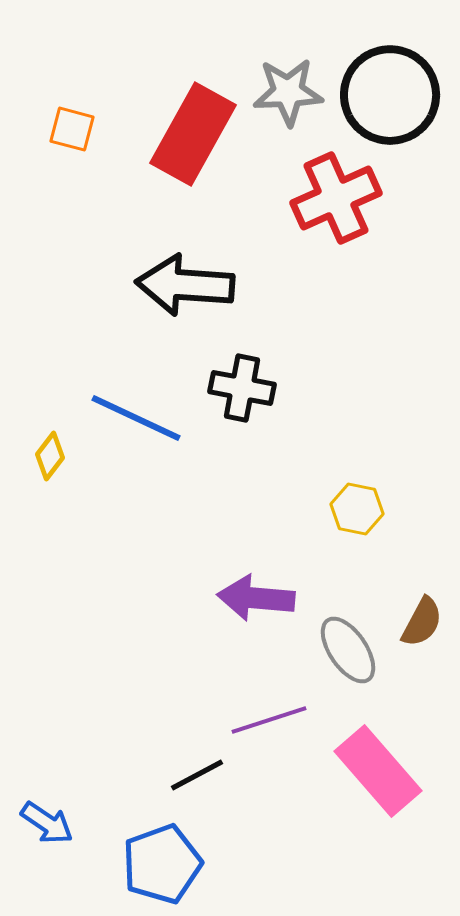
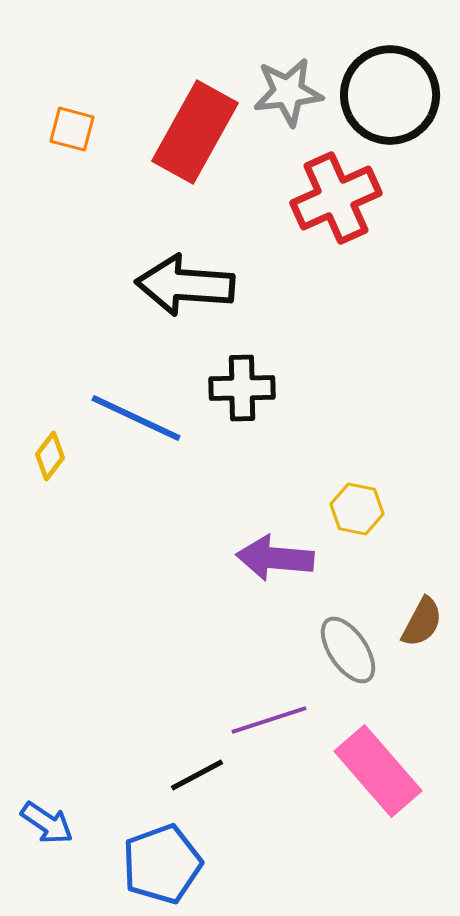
gray star: rotated 4 degrees counterclockwise
red rectangle: moved 2 px right, 2 px up
black cross: rotated 12 degrees counterclockwise
purple arrow: moved 19 px right, 40 px up
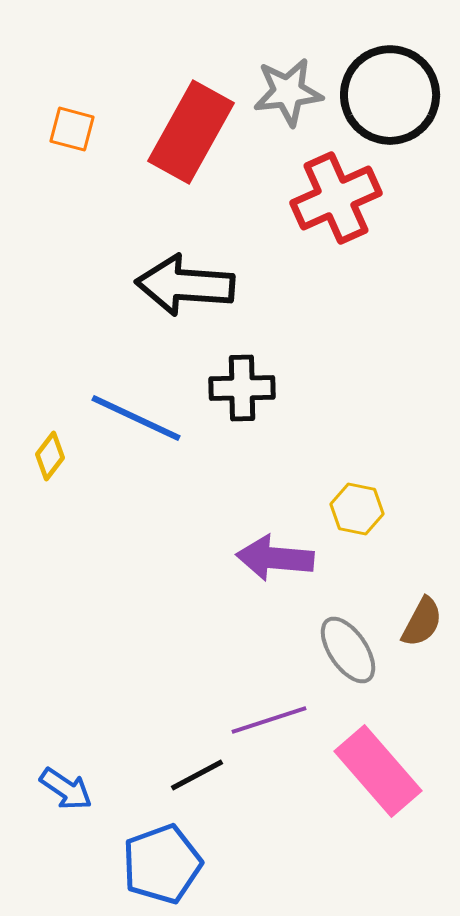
red rectangle: moved 4 px left
blue arrow: moved 19 px right, 34 px up
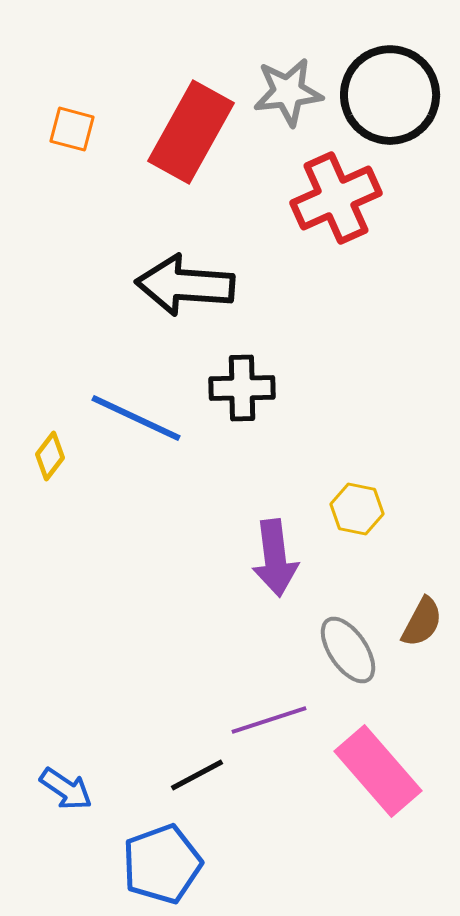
purple arrow: rotated 102 degrees counterclockwise
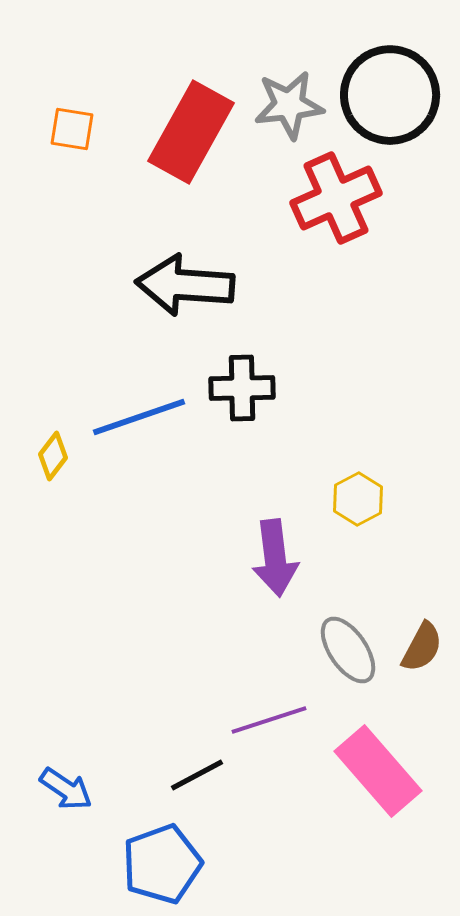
gray star: moved 1 px right, 13 px down
orange square: rotated 6 degrees counterclockwise
blue line: moved 3 px right, 1 px up; rotated 44 degrees counterclockwise
yellow diamond: moved 3 px right
yellow hexagon: moved 1 px right, 10 px up; rotated 21 degrees clockwise
brown semicircle: moved 25 px down
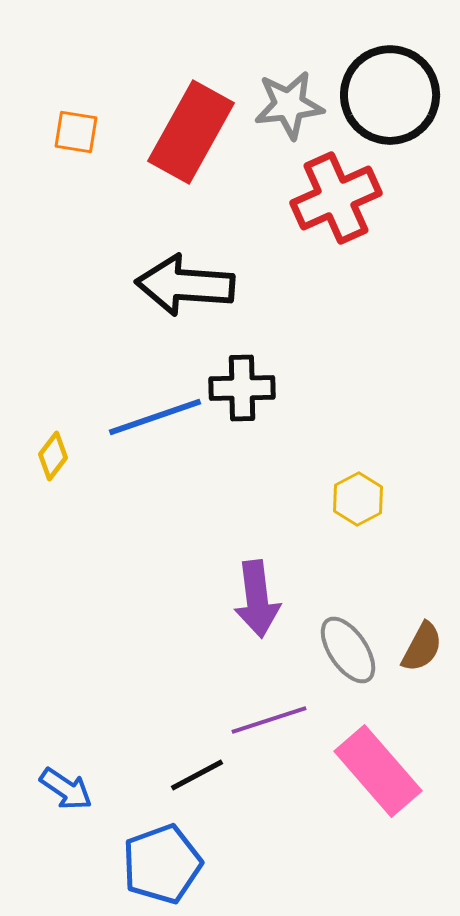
orange square: moved 4 px right, 3 px down
blue line: moved 16 px right
purple arrow: moved 18 px left, 41 px down
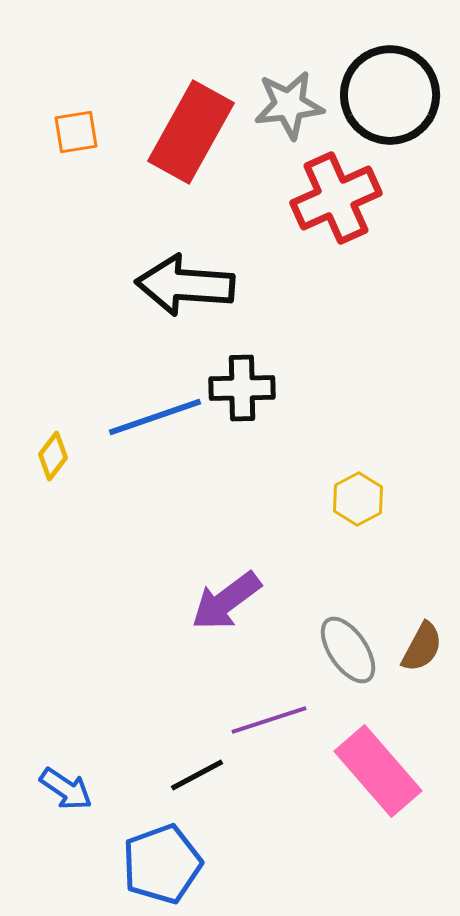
orange square: rotated 18 degrees counterclockwise
purple arrow: moved 31 px left, 2 px down; rotated 60 degrees clockwise
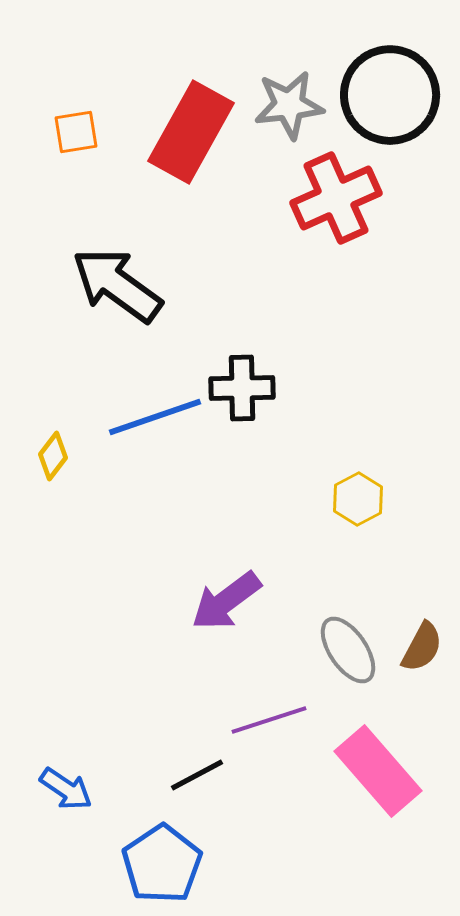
black arrow: moved 68 px left; rotated 32 degrees clockwise
blue pentagon: rotated 14 degrees counterclockwise
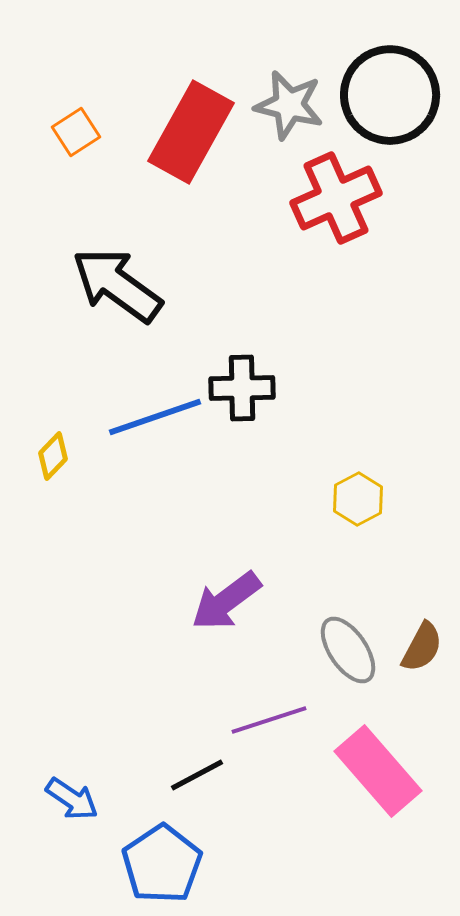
gray star: rotated 20 degrees clockwise
orange square: rotated 24 degrees counterclockwise
yellow diamond: rotated 6 degrees clockwise
blue arrow: moved 6 px right, 10 px down
